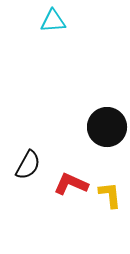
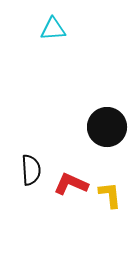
cyan triangle: moved 8 px down
black semicircle: moved 3 px right, 5 px down; rotated 32 degrees counterclockwise
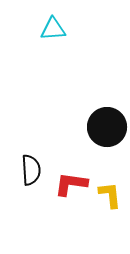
red L-shape: rotated 16 degrees counterclockwise
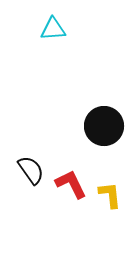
black circle: moved 3 px left, 1 px up
black semicircle: rotated 32 degrees counterclockwise
red L-shape: rotated 56 degrees clockwise
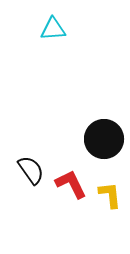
black circle: moved 13 px down
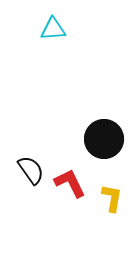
red L-shape: moved 1 px left, 1 px up
yellow L-shape: moved 2 px right, 3 px down; rotated 16 degrees clockwise
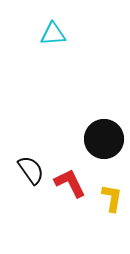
cyan triangle: moved 5 px down
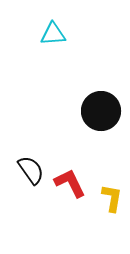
black circle: moved 3 px left, 28 px up
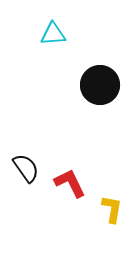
black circle: moved 1 px left, 26 px up
black semicircle: moved 5 px left, 2 px up
yellow L-shape: moved 11 px down
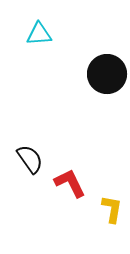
cyan triangle: moved 14 px left
black circle: moved 7 px right, 11 px up
black semicircle: moved 4 px right, 9 px up
